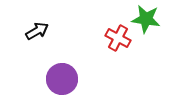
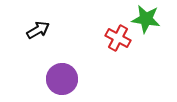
black arrow: moved 1 px right, 1 px up
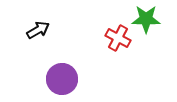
green star: rotated 8 degrees counterclockwise
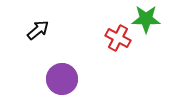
black arrow: rotated 10 degrees counterclockwise
